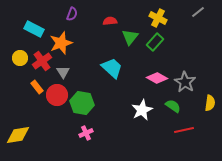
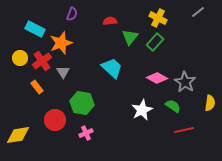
cyan rectangle: moved 1 px right
red circle: moved 2 px left, 25 px down
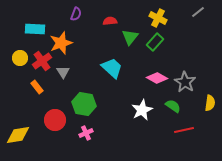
purple semicircle: moved 4 px right
cyan rectangle: rotated 24 degrees counterclockwise
green hexagon: moved 2 px right, 1 px down
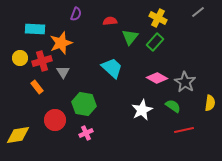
red cross: rotated 18 degrees clockwise
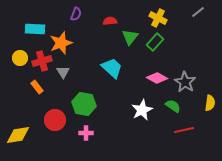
pink cross: rotated 24 degrees clockwise
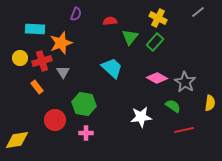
white star: moved 1 px left, 7 px down; rotated 20 degrees clockwise
yellow diamond: moved 1 px left, 5 px down
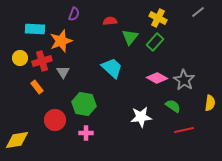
purple semicircle: moved 2 px left
orange star: moved 2 px up
gray star: moved 1 px left, 2 px up
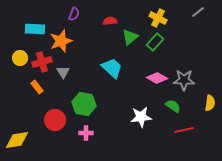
green triangle: rotated 12 degrees clockwise
red cross: moved 1 px down
gray star: rotated 30 degrees counterclockwise
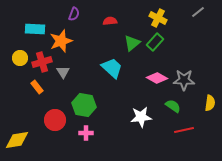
green triangle: moved 2 px right, 6 px down
green hexagon: moved 1 px down
